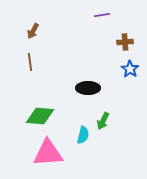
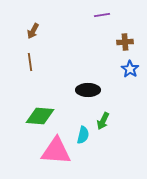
black ellipse: moved 2 px down
pink triangle: moved 8 px right, 2 px up; rotated 8 degrees clockwise
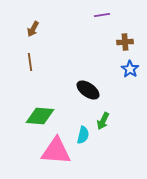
brown arrow: moved 2 px up
black ellipse: rotated 35 degrees clockwise
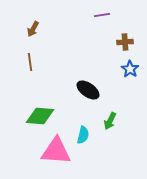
green arrow: moved 7 px right
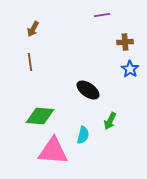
pink triangle: moved 3 px left
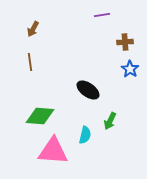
cyan semicircle: moved 2 px right
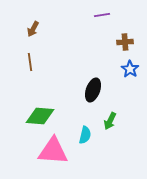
black ellipse: moved 5 px right; rotated 75 degrees clockwise
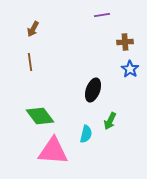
green diamond: rotated 48 degrees clockwise
cyan semicircle: moved 1 px right, 1 px up
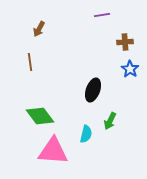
brown arrow: moved 6 px right
